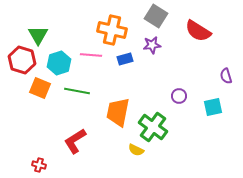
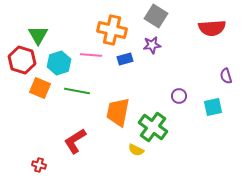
red semicircle: moved 14 px right, 3 px up; rotated 36 degrees counterclockwise
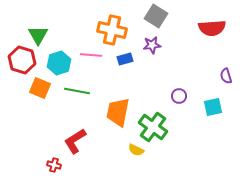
red cross: moved 15 px right
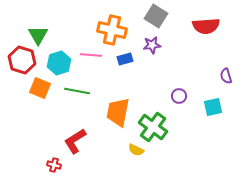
red semicircle: moved 6 px left, 2 px up
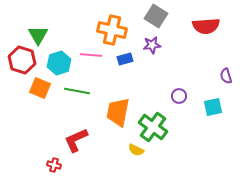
red L-shape: moved 1 px right, 1 px up; rotated 8 degrees clockwise
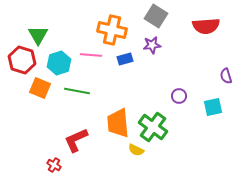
orange trapezoid: moved 11 px down; rotated 16 degrees counterclockwise
red cross: rotated 16 degrees clockwise
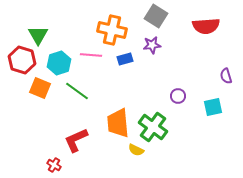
green line: rotated 25 degrees clockwise
purple circle: moved 1 px left
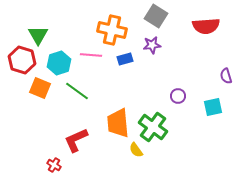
yellow semicircle: rotated 28 degrees clockwise
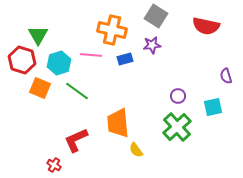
red semicircle: rotated 16 degrees clockwise
green cross: moved 24 px right; rotated 12 degrees clockwise
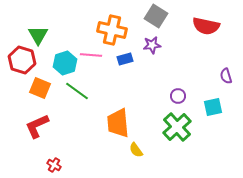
cyan hexagon: moved 6 px right
red L-shape: moved 39 px left, 14 px up
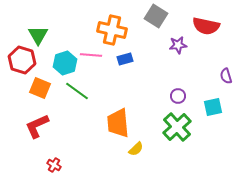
purple star: moved 26 px right
yellow semicircle: moved 1 px up; rotated 98 degrees counterclockwise
